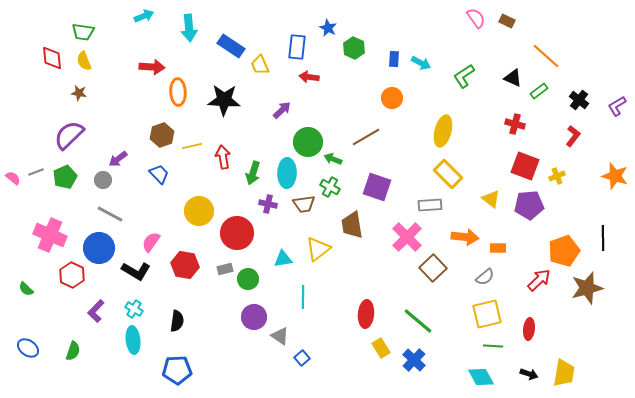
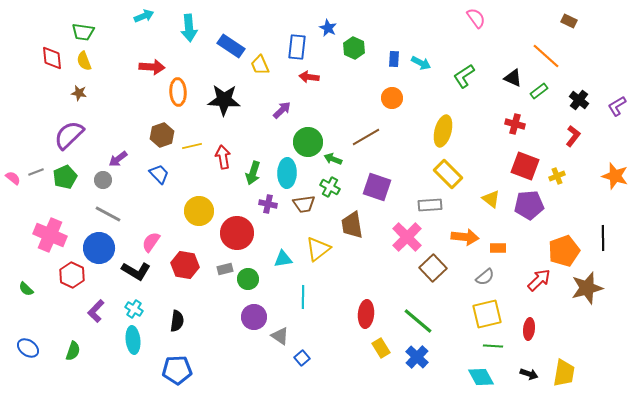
brown rectangle at (507, 21): moved 62 px right
gray line at (110, 214): moved 2 px left
blue cross at (414, 360): moved 3 px right, 3 px up
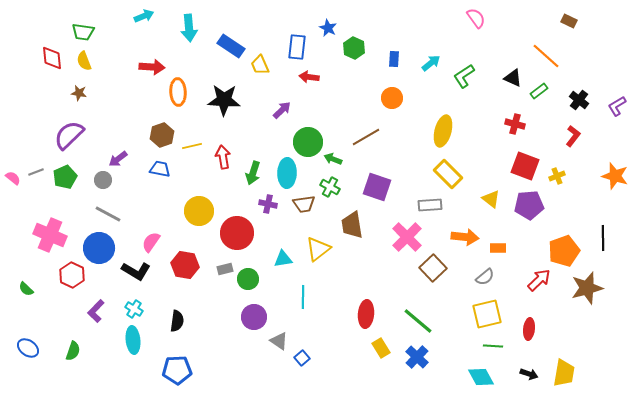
cyan arrow at (421, 63): moved 10 px right; rotated 66 degrees counterclockwise
blue trapezoid at (159, 174): moved 1 px right, 5 px up; rotated 35 degrees counterclockwise
gray triangle at (280, 336): moved 1 px left, 5 px down
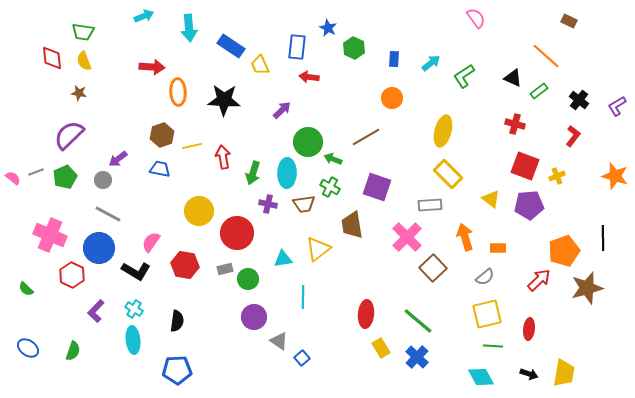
orange arrow at (465, 237): rotated 112 degrees counterclockwise
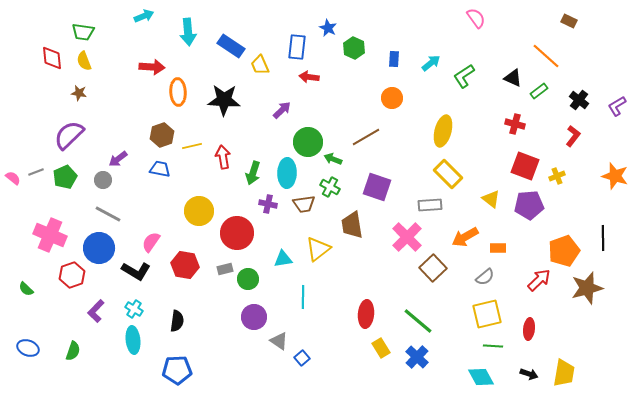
cyan arrow at (189, 28): moved 1 px left, 4 px down
orange arrow at (465, 237): rotated 104 degrees counterclockwise
red hexagon at (72, 275): rotated 15 degrees clockwise
blue ellipse at (28, 348): rotated 15 degrees counterclockwise
